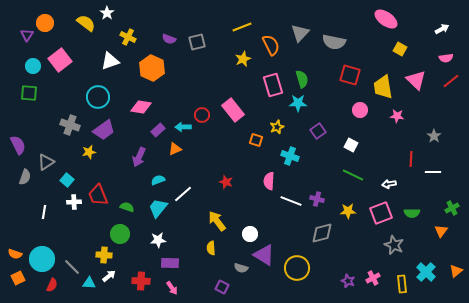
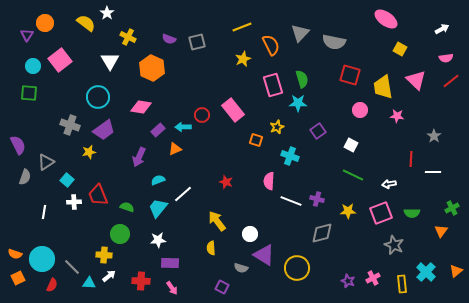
white triangle at (110, 61): rotated 42 degrees counterclockwise
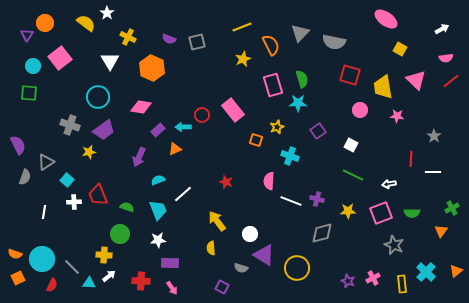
pink square at (60, 60): moved 2 px up
cyan trapezoid at (158, 208): moved 2 px down; rotated 120 degrees clockwise
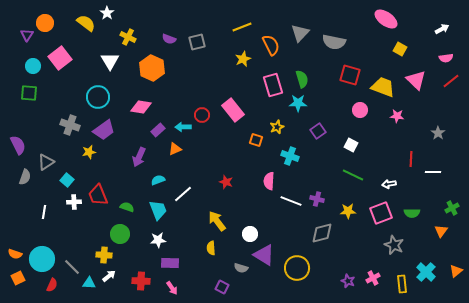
yellow trapezoid at (383, 87): rotated 120 degrees clockwise
gray star at (434, 136): moved 4 px right, 3 px up
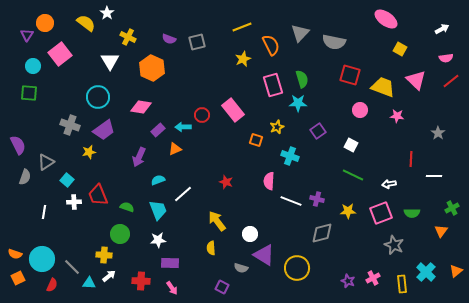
pink square at (60, 58): moved 4 px up
white line at (433, 172): moved 1 px right, 4 px down
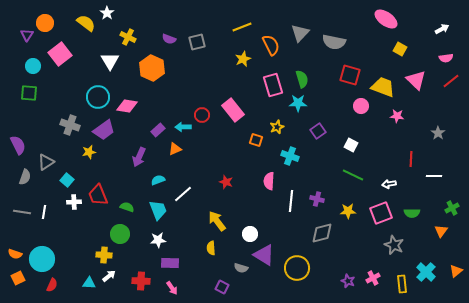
pink diamond at (141, 107): moved 14 px left, 1 px up
pink circle at (360, 110): moved 1 px right, 4 px up
white line at (291, 201): rotated 75 degrees clockwise
gray line at (72, 267): moved 50 px left, 55 px up; rotated 36 degrees counterclockwise
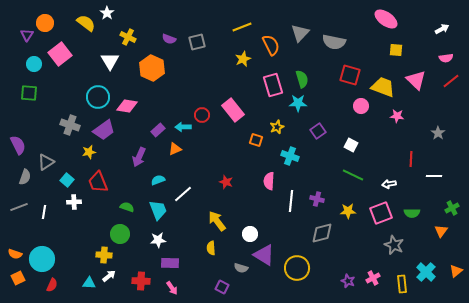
yellow square at (400, 49): moved 4 px left, 1 px down; rotated 24 degrees counterclockwise
cyan circle at (33, 66): moved 1 px right, 2 px up
red trapezoid at (98, 195): moved 13 px up
gray line at (22, 212): moved 3 px left, 5 px up; rotated 30 degrees counterclockwise
